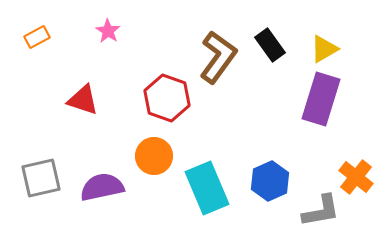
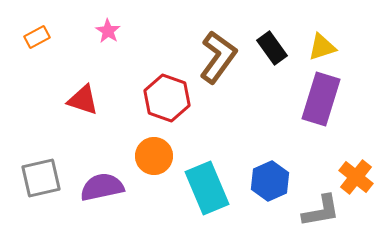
black rectangle: moved 2 px right, 3 px down
yellow triangle: moved 2 px left, 2 px up; rotated 12 degrees clockwise
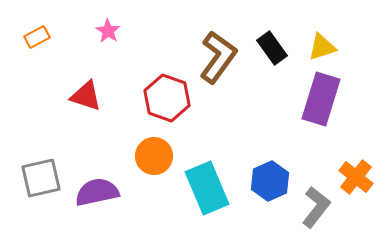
red triangle: moved 3 px right, 4 px up
purple semicircle: moved 5 px left, 5 px down
gray L-shape: moved 5 px left, 4 px up; rotated 42 degrees counterclockwise
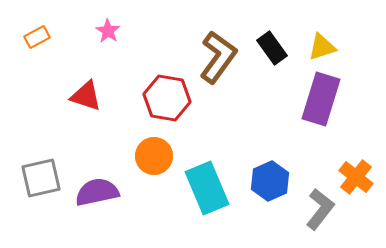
red hexagon: rotated 9 degrees counterclockwise
gray L-shape: moved 4 px right, 2 px down
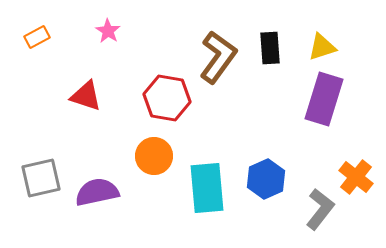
black rectangle: moved 2 px left; rotated 32 degrees clockwise
purple rectangle: moved 3 px right
blue hexagon: moved 4 px left, 2 px up
cyan rectangle: rotated 18 degrees clockwise
